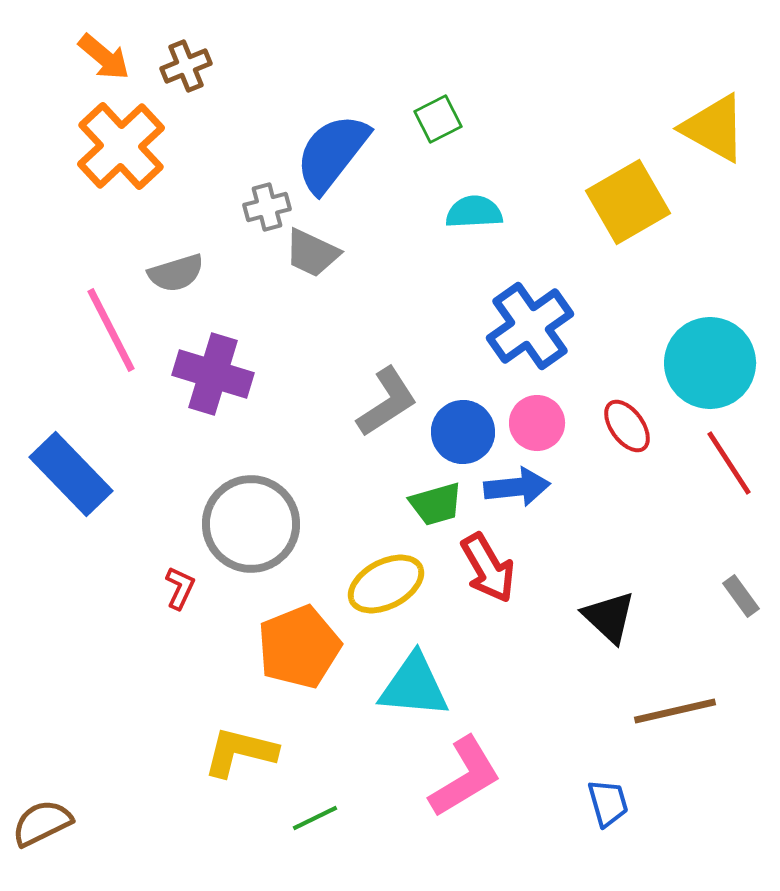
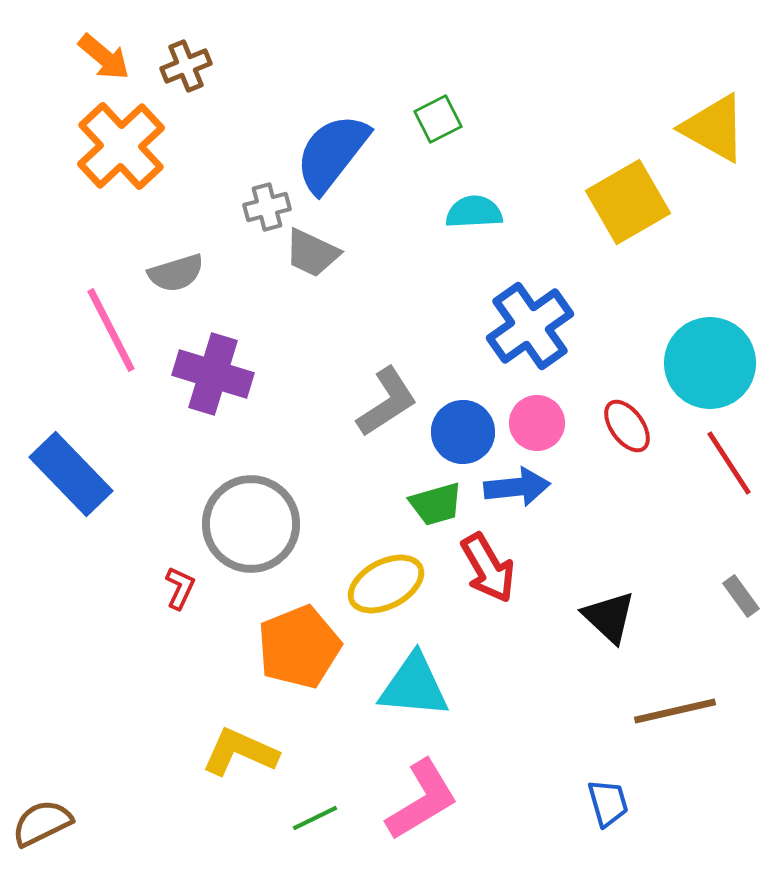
yellow L-shape: rotated 10 degrees clockwise
pink L-shape: moved 43 px left, 23 px down
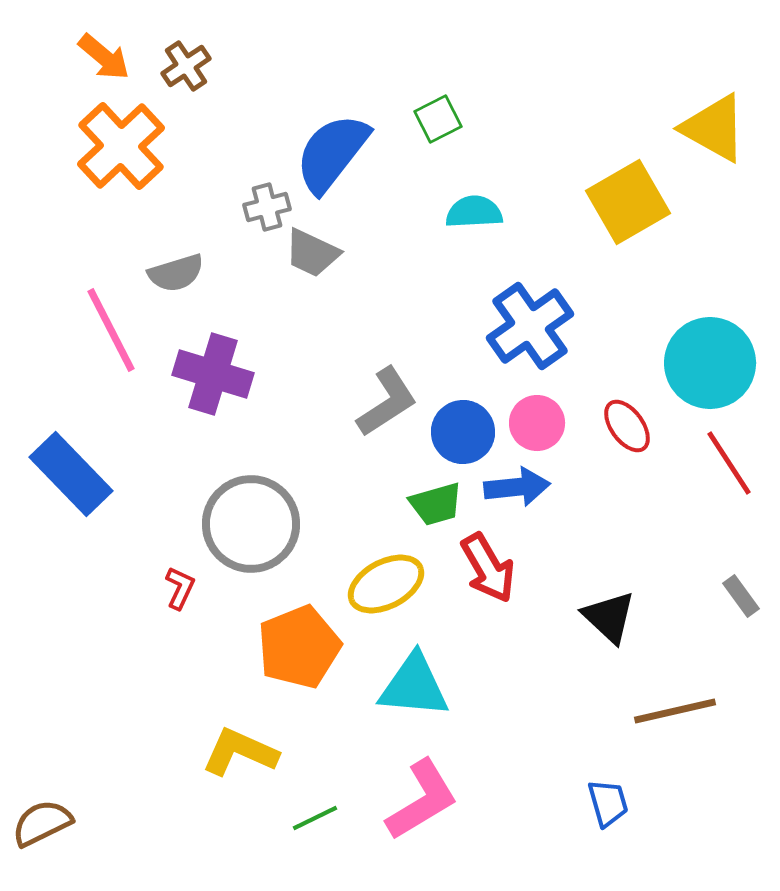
brown cross: rotated 12 degrees counterclockwise
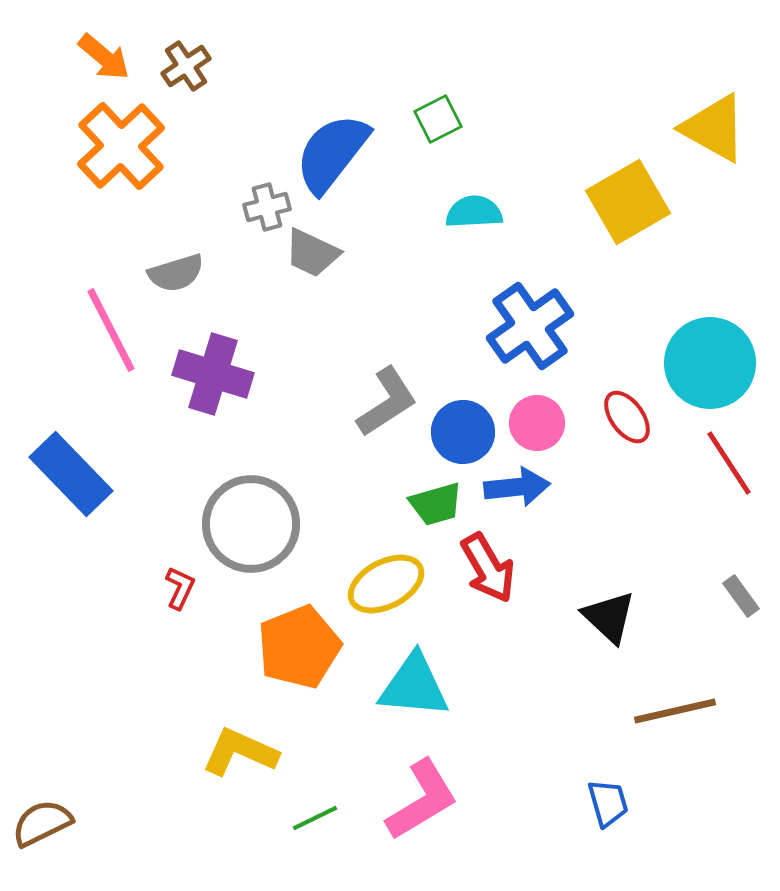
red ellipse: moved 9 px up
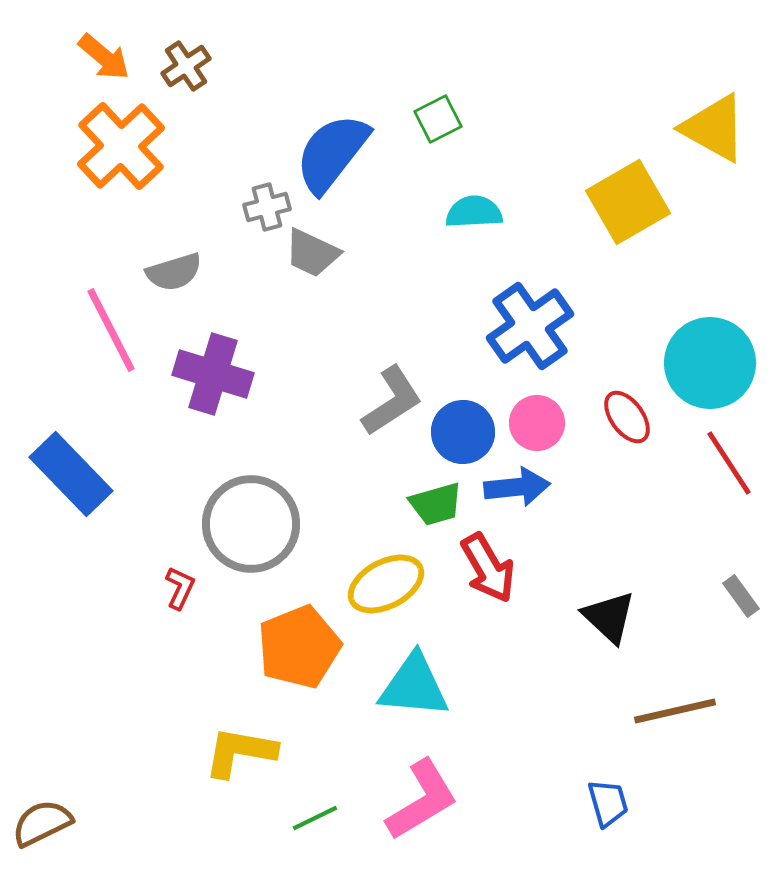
gray semicircle: moved 2 px left, 1 px up
gray L-shape: moved 5 px right, 1 px up
yellow L-shape: rotated 14 degrees counterclockwise
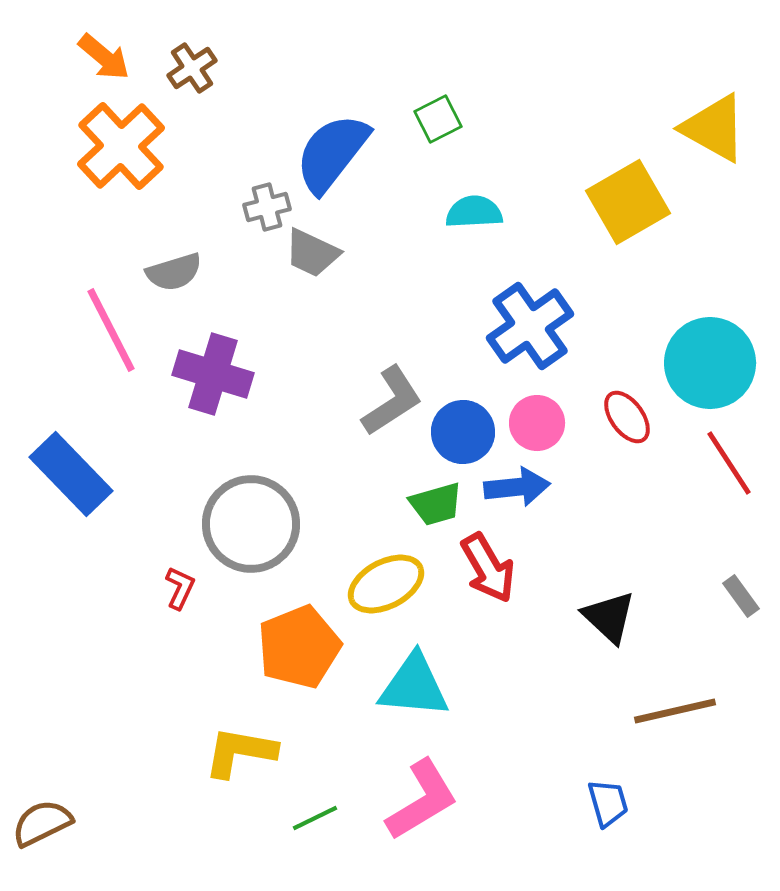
brown cross: moved 6 px right, 2 px down
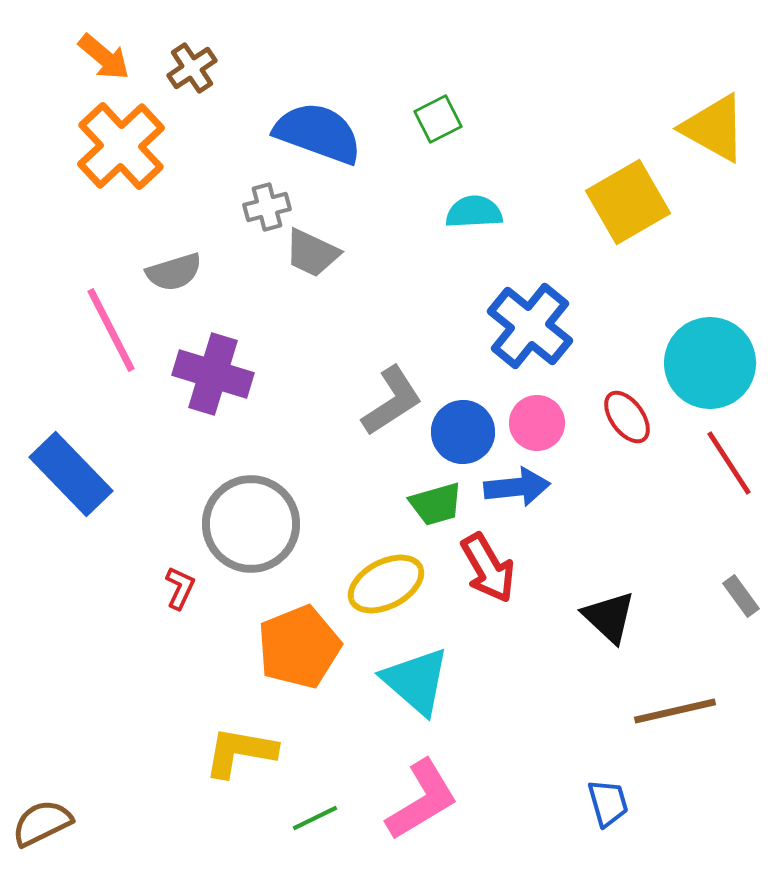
blue semicircle: moved 14 px left, 20 px up; rotated 72 degrees clockwise
blue cross: rotated 16 degrees counterclockwise
cyan triangle: moved 2 px right, 5 px up; rotated 36 degrees clockwise
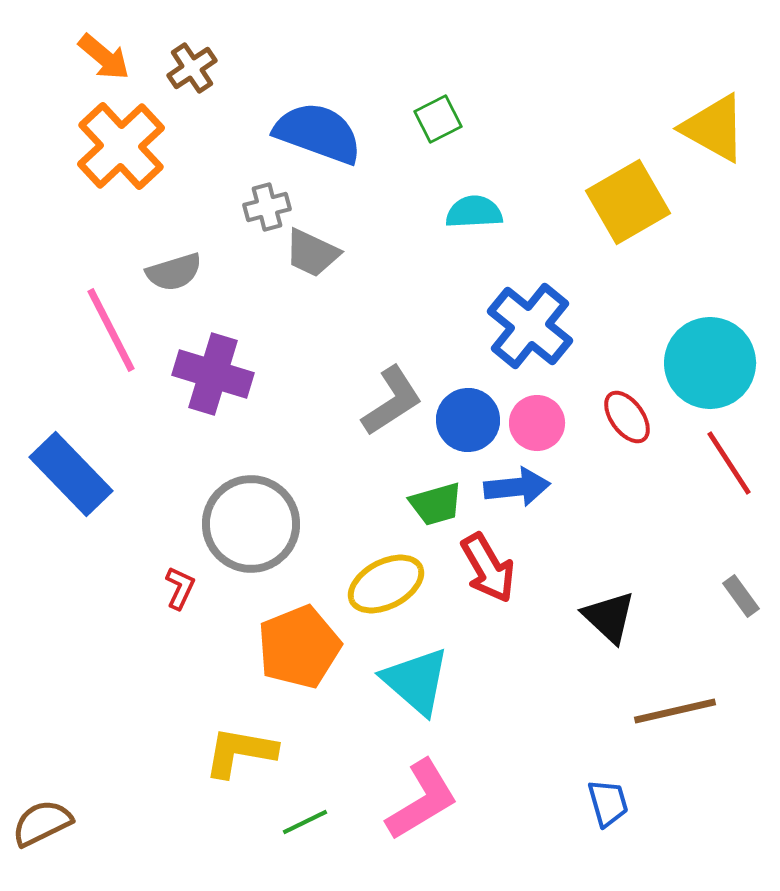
blue circle: moved 5 px right, 12 px up
green line: moved 10 px left, 4 px down
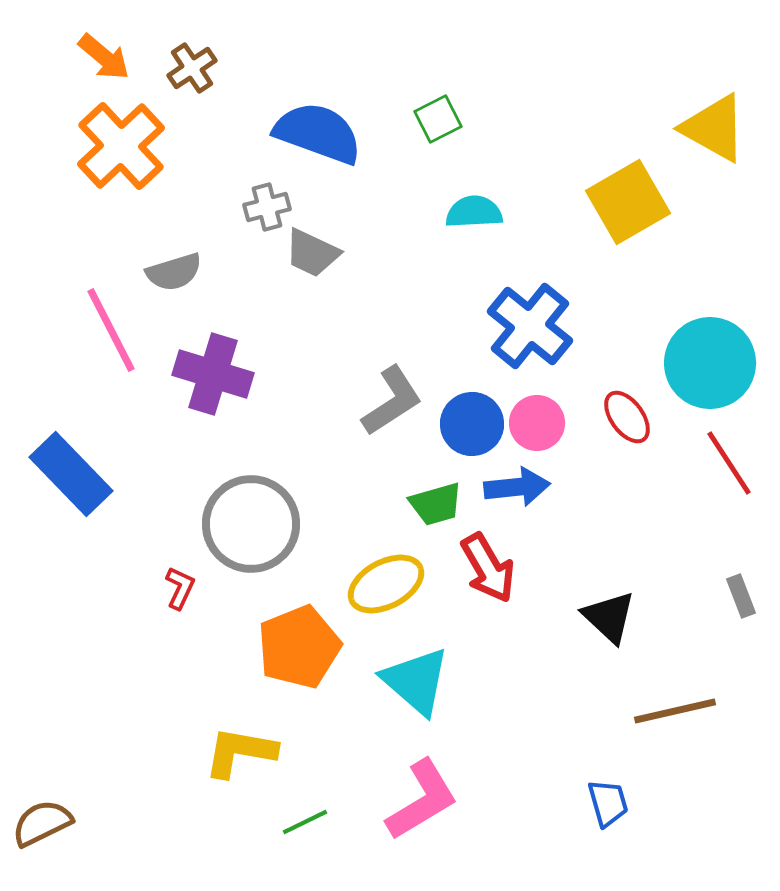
blue circle: moved 4 px right, 4 px down
gray rectangle: rotated 15 degrees clockwise
